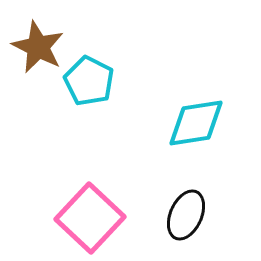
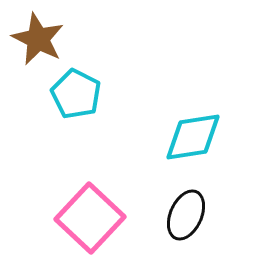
brown star: moved 8 px up
cyan pentagon: moved 13 px left, 13 px down
cyan diamond: moved 3 px left, 14 px down
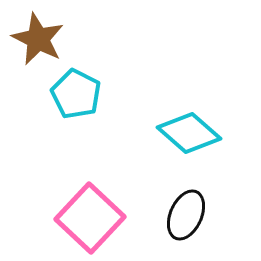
cyan diamond: moved 4 px left, 4 px up; rotated 50 degrees clockwise
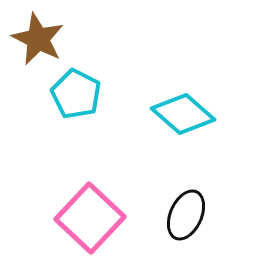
cyan diamond: moved 6 px left, 19 px up
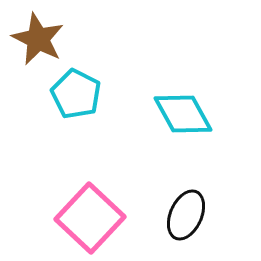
cyan diamond: rotated 20 degrees clockwise
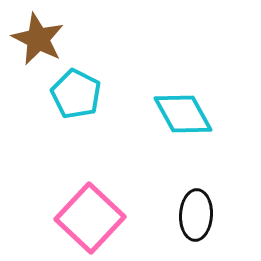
black ellipse: moved 10 px right; rotated 21 degrees counterclockwise
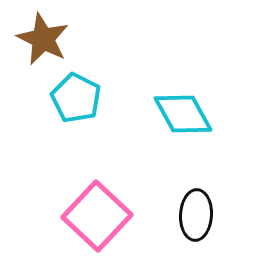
brown star: moved 5 px right
cyan pentagon: moved 4 px down
pink square: moved 7 px right, 2 px up
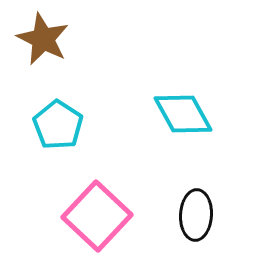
cyan pentagon: moved 18 px left, 27 px down; rotated 6 degrees clockwise
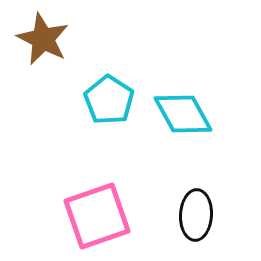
cyan pentagon: moved 51 px right, 25 px up
pink square: rotated 28 degrees clockwise
